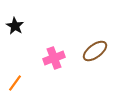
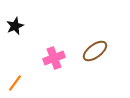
black star: rotated 18 degrees clockwise
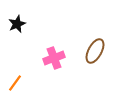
black star: moved 2 px right, 2 px up
brown ellipse: rotated 25 degrees counterclockwise
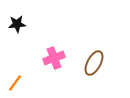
black star: rotated 18 degrees clockwise
brown ellipse: moved 1 px left, 12 px down
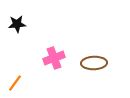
brown ellipse: rotated 60 degrees clockwise
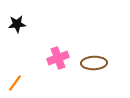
pink cross: moved 4 px right
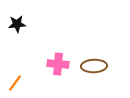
pink cross: moved 6 px down; rotated 25 degrees clockwise
brown ellipse: moved 3 px down
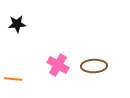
pink cross: moved 1 px down; rotated 25 degrees clockwise
orange line: moved 2 px left, 4 px up; rotated 60 degrees clockwise
